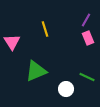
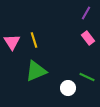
purple line: moved 7 px up
yellow line: moved 11 px left, 11 px down
pink rectangle: rotated 16 degrees counterclockwise
white circle: moved 2 px right, 1 px up
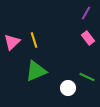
pink triangle: rotated 18 degrees clockwise
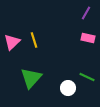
pink rectangle: rotated 40 degrees counterclockwise
green triangle: moved 5 px left, 7 px down; rotated 25 degrees counterclockwise
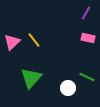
yellow line: rotated 21 degrees counterclockwise
